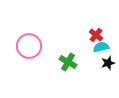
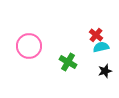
black star: moved 3 px left, 8 px down
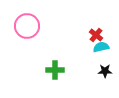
pink circle: moved 2 px left, 20 px up
green cross: moved 13 px left, 8 px down; rotated 30 degrees counterclockwise
black star: rotated 16 degrees clockwise
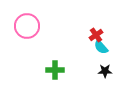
red cross: rotated 16 degrees clockwise
cyan semicircle: rotated 119 degrees counterclockwise
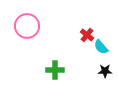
red cross: moved 9 px left; rotated 16 degrees counterclockwise
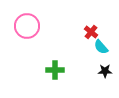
red cross: moved 4 px right, 3 px up
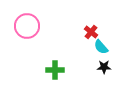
black star: moved 1 px left, 4 px up
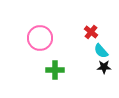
pink circle: moved 13 px right, 12 px down
cyan semicircle: moved 4 px down
